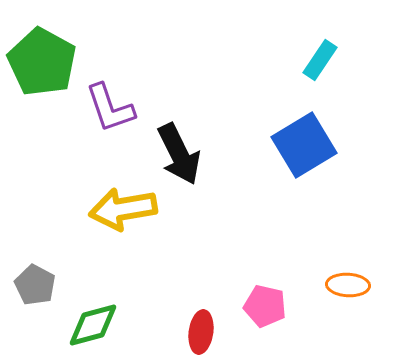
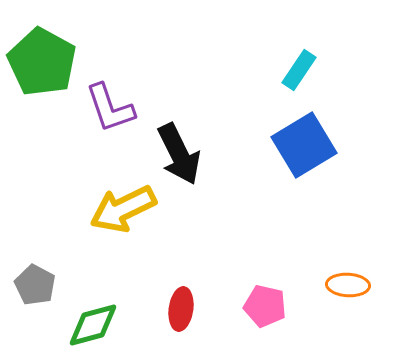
cyan rectangle: moved 21 px left, 10 px down
yellow arrow: rotated 16 degrees counterclockwise
red ellipse: moved 20 px left, 23 px up
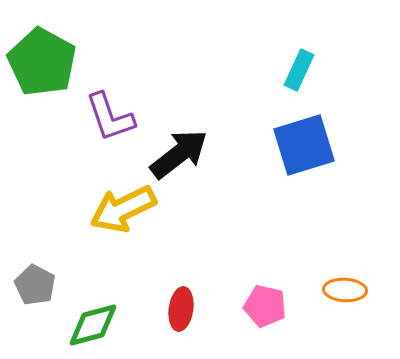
cyan rectangle: rotated 9 degrees counterclockwise
purple L-shape: moved 9 px down
blue square: rotated 14 degrees clockwise
black arrow: rotated 102 degrees counterclockwise
orange ellipse: moved 3 px left, 5 px down
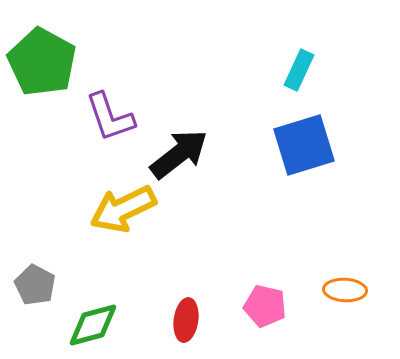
red ellipse: moved 5 px right, 11 px down
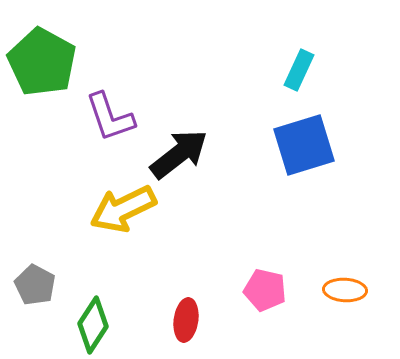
pink pentagon: moved 16 px up
green diamond: rotated 42 degrees counterclockwise
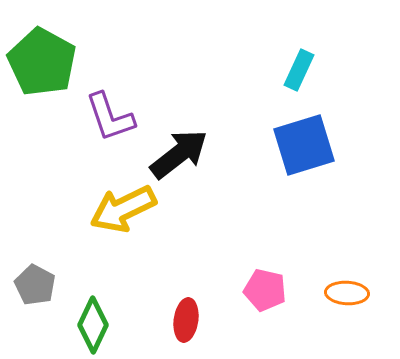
orange ellipse: moved 2 px right, 3 px down
green diamond: rotated 8 degrees counterclockwise
